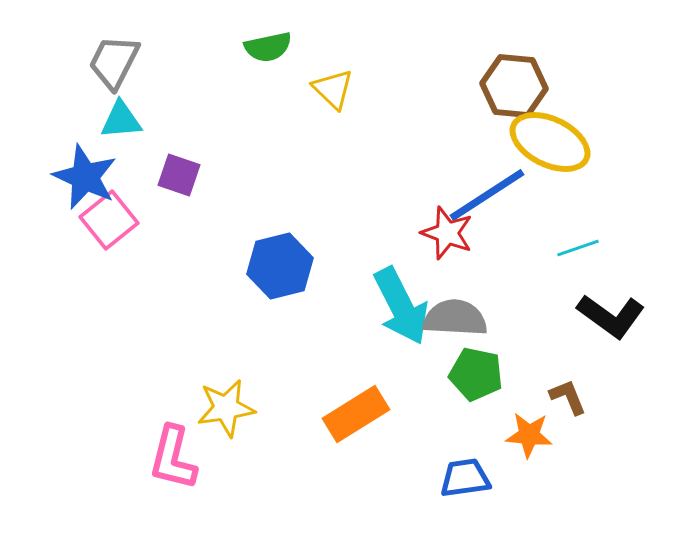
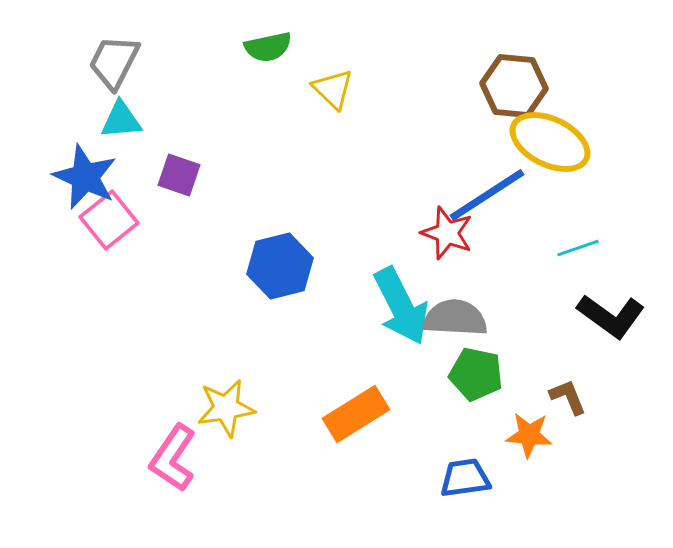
pink L-shape: rotated 20 degrees clockwise
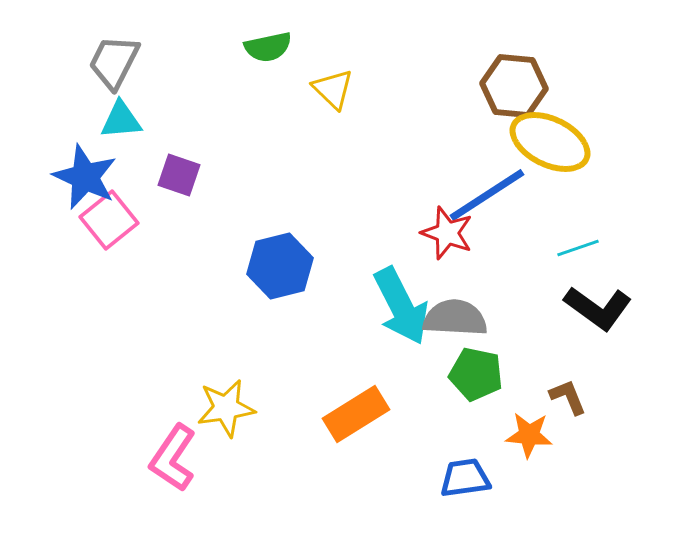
black L-shape: moved 13 px left, 8 px up
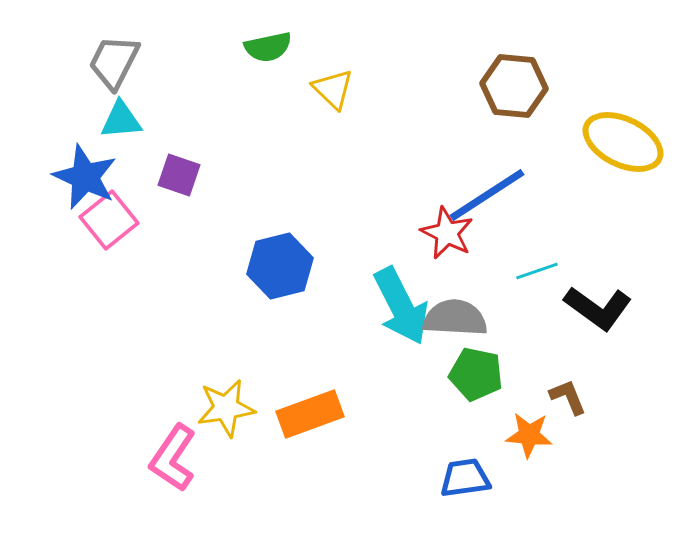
yellow ellipse: moved 73 px right
red star: rotated 6 degrees clockwise
cyan line: moved 41 px left, 23 px down
orange rectangle: moved 46 px left; rotated 12 degrees clockwise
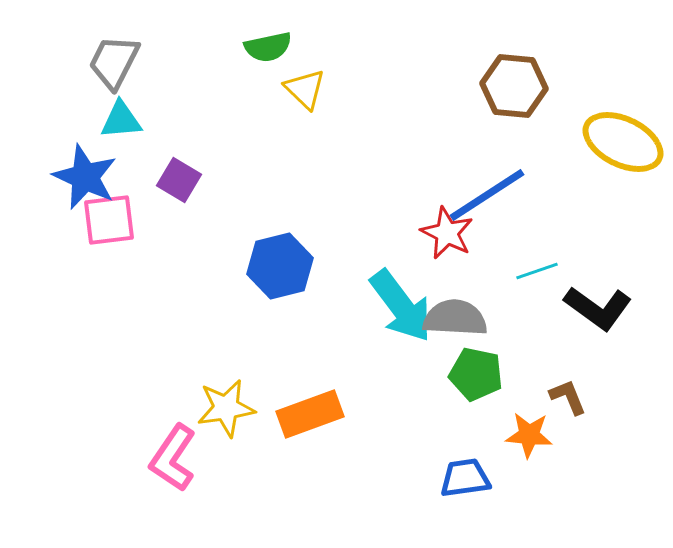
yellow triangle: moved 28 px left
purple square: moved 5 px down; rotated 12 degrees clockwise
pink square: rotated 32 degrees clockwise
cyan arrow: rotated 10 degrees counterclockwise
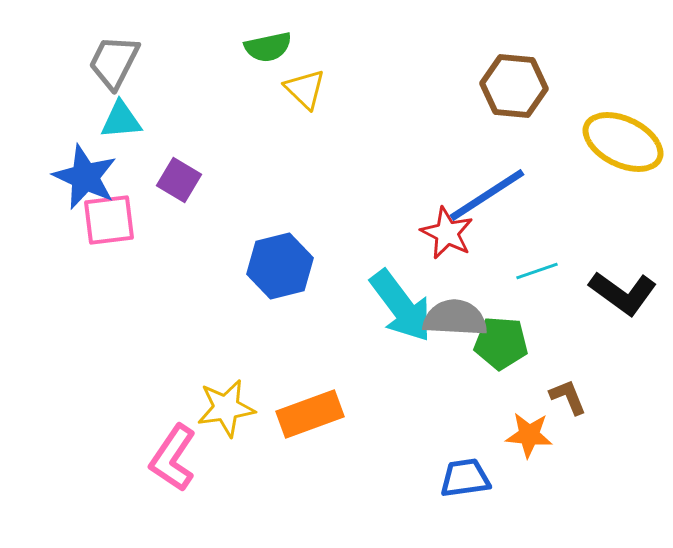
black L-shape: moved 25 px right, 15 px up
green pentagon: moved 25 px right, 31 px up; rotated 8 degrees counterclockwise
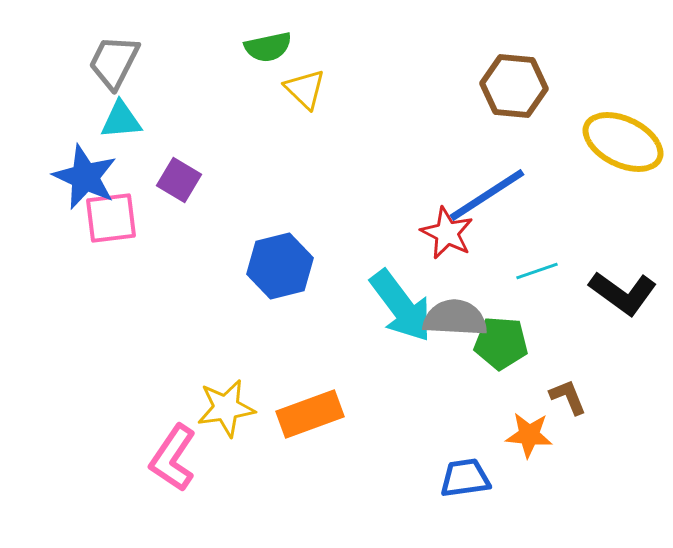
pink square: moved 2 px right, 2 px up
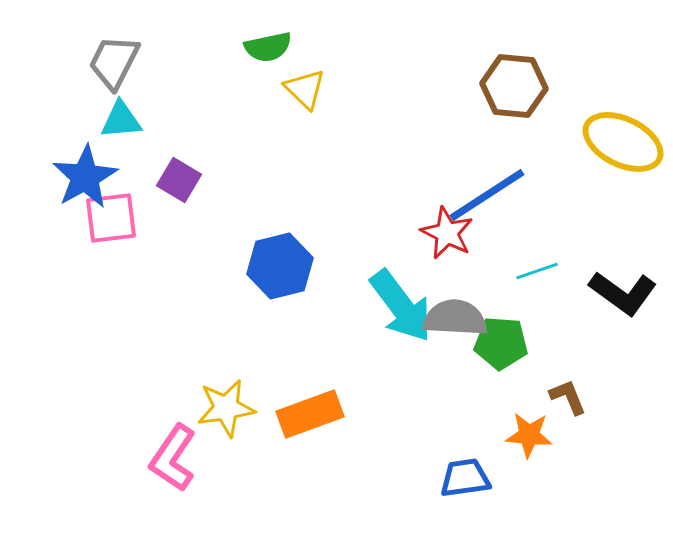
blue star: rotated 18 degrees clockwise
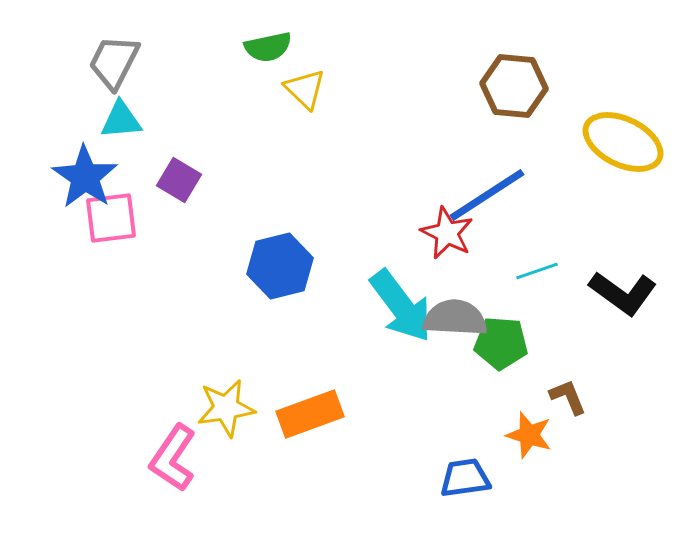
blue star: rotated 8 degrees counterclockwise
orange star: rotated 12 degrees clockwise
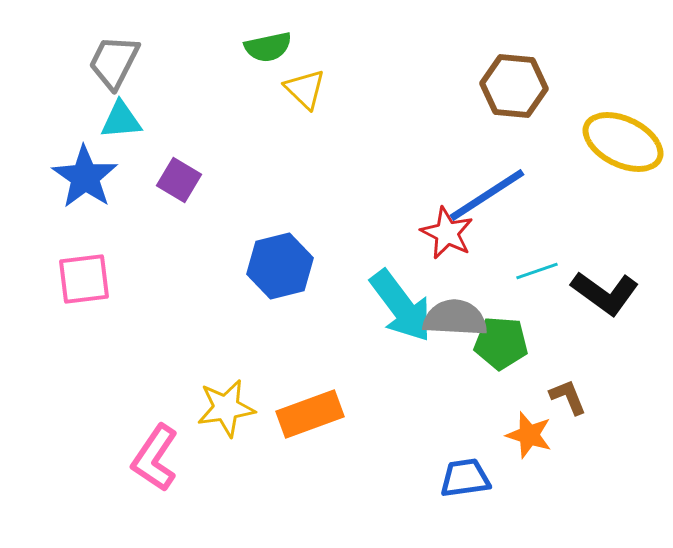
pink square: moved 27 px left, 61 px down
black L-shape: moved 18 px left
pink L-shape: moved 18 px left
